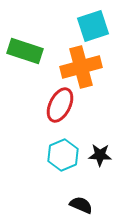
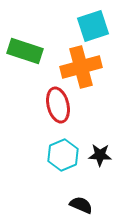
red ellipse: moved 2 px left; rotated 40 degrees counterclockwise
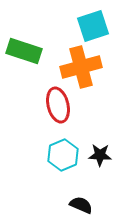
green rectangle: moved 1 px left
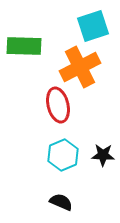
green rectangle: moved 5 px up; rotated 16 degrees counterclockwise
orange cross: moved 1 px left; rotated 12 degrees counterclockwise
black star: moved 3 px right
black semicircle: moved 20 px left, 3 px up
